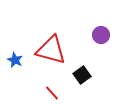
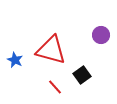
red line: moved 3 px right, 6 px up
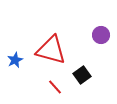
blue star: rotated 21 degrees clockwise
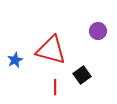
purple circle: moved 3 px left, 4 px up
red line: rotated 42 degrees clockwise
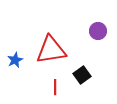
red triangle: rotated 24 degrees counterclockwise
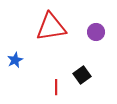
purple circle: moved 2 px left, 1 px down
red triangle: moved 23 px up
red line: moved 1 px right
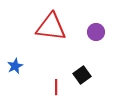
red triangle: rotated 16 degrees clockwise
blue star: moved 6 px down
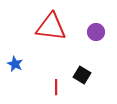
blue star: moved 2 px up; rotated 21 degrees counterclockwise
black square: rotated 24 degrees counterclockwise
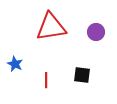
red triangle: rotated 16 degrees counterclockwise
black square: rotated 24 degrees counterclockwise
red line: moved 10 px left, 7 px up
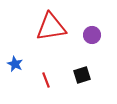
purple circle: moved 4 px left, 3 px down
black square: rotated 24 degrees counterclockwise
red line: rotated 21 degrees counterclockwise
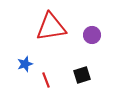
blue star: moved 10 px right; rotated 28 degrees clockwise
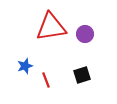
purple circle: moved 7 px left, 1 px up
blue star: moved 2 px down
